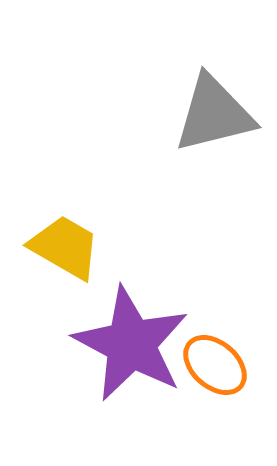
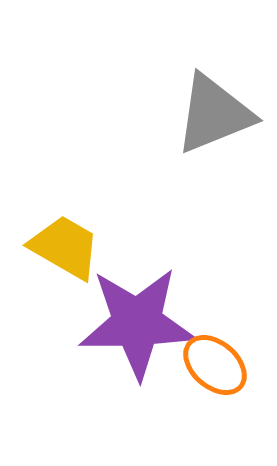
gray triangle: rotated 8 degrees counterclockwise
purple star: moved 6 px right, 21 px up; rotated 29 degrees counterclockwise
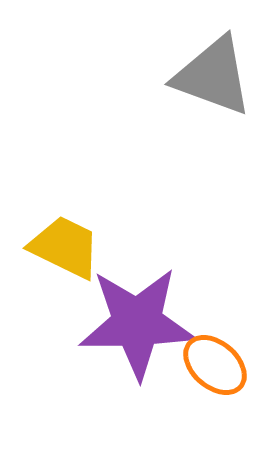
gray triangle: moved 1 px left, 38 px up; rotated 42 degrees clockwise
yellow trapezoid: rotated 4 degrees counterclockwise
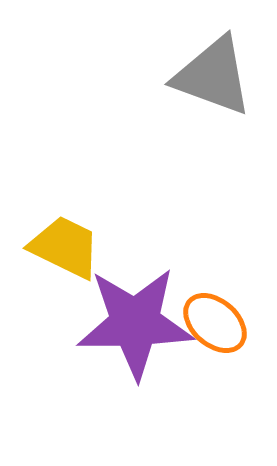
purple star: moved 2 px left
orange ellipse: moved 42 px up
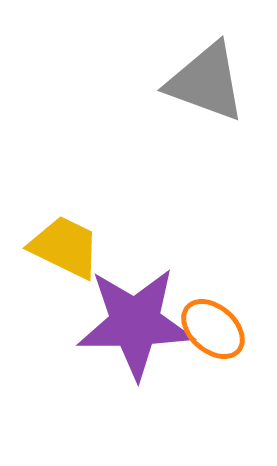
gray triangle: moved 7 px left, 6 px down
orange ellipse: moved 2 px left, 6 px down
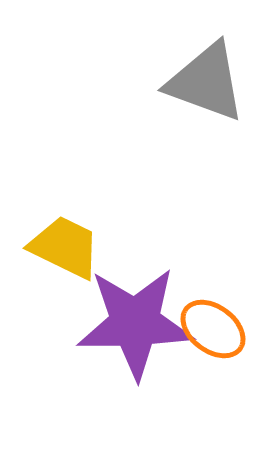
orange ellipse: rotated 4 degrees counterclockwise
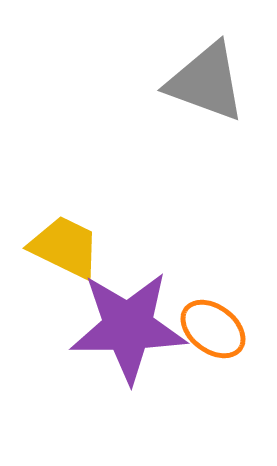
purple star: moved 7 px left, 4 px down
